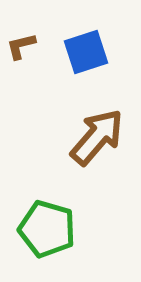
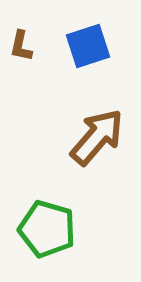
brown L-shape: rotated 64 degrees counterclockwise
blue square: moved 2 px right, 6 px up
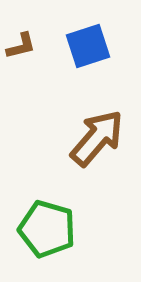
brown L-shape: rotated 116 degrees counterclockwise
brown arrow: moved 1 px down
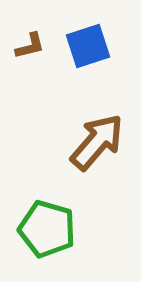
brown L-shape: moved 9 px right
brown arrow: moved 4 px down
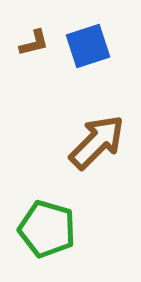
brown L-shape: moved 4 px right, 3 px up
brown arrow: rotated 4 degrees clockwise
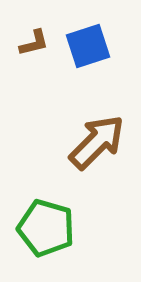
green pentagon: moved 1 px left, 1 px up
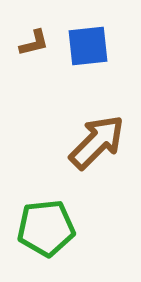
blue square: rotated 12 degrees clockwise
green pentagon: rotated 22 degrees counterclockwise
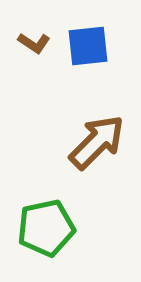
brown L-shape: rotated 48 degrees clockwise
green pentagon: rotated 6 degrees counterclockwise
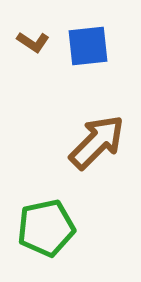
brown L-shape: moved 1 px left, 1 px up
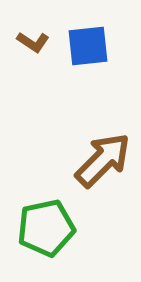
brown arrow: moved 6 px right, 18 px down
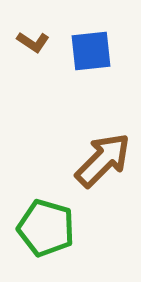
blue square: moved 3 px right, 5 px down
green pentagon: rotated 28 degrees clockwise
